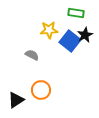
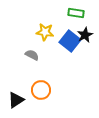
yellow star: moved 4 px left, 2 px down; rotated 12 degrees clockwise
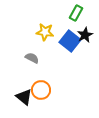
green rectangle: rotated 70 degrees counterclockwise
gray semicircle: moved 3 px down
black triangle: moved 8 px right, 3 px up; rotated 48 degrees counterclockwise
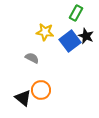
black star: moved 1 px right, 1 px down; rotated 21 degrees counterclockwise
blue square: rotated 15 degrees clockwise
black triangle: moved 1 px left, 1 px down
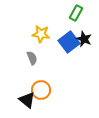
yellow star: moved 4 px left, 2 px down
black star: moved 2 px left, 3 px down
blue square: moved 1 px left, 1 px down
gray semicircle: rotated 40 degrees clockwise
black triangle: moved 4 px right, 2 px down
